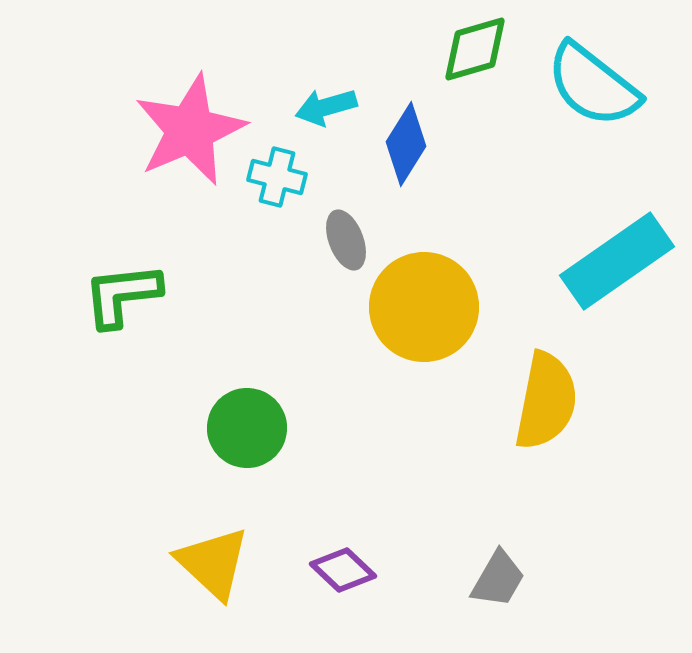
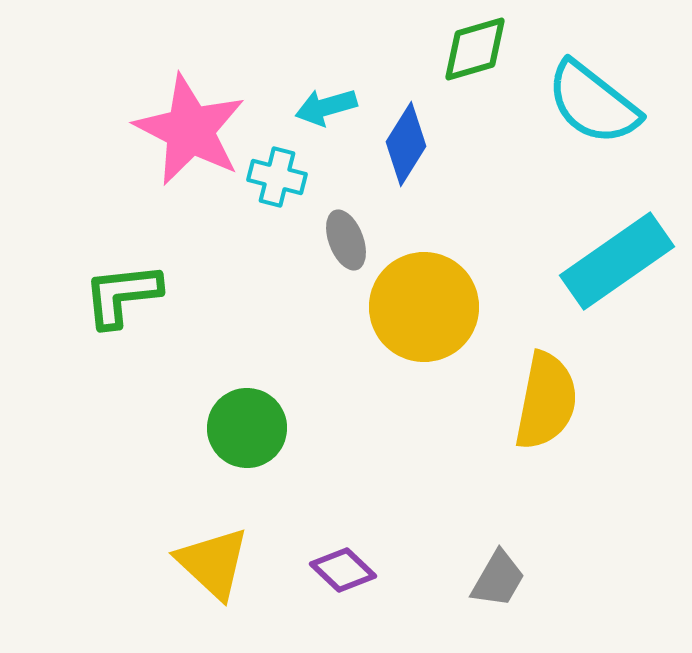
cyan semicircle: moved 18 px down
pink star: rotated 22 degrees counterclockwise
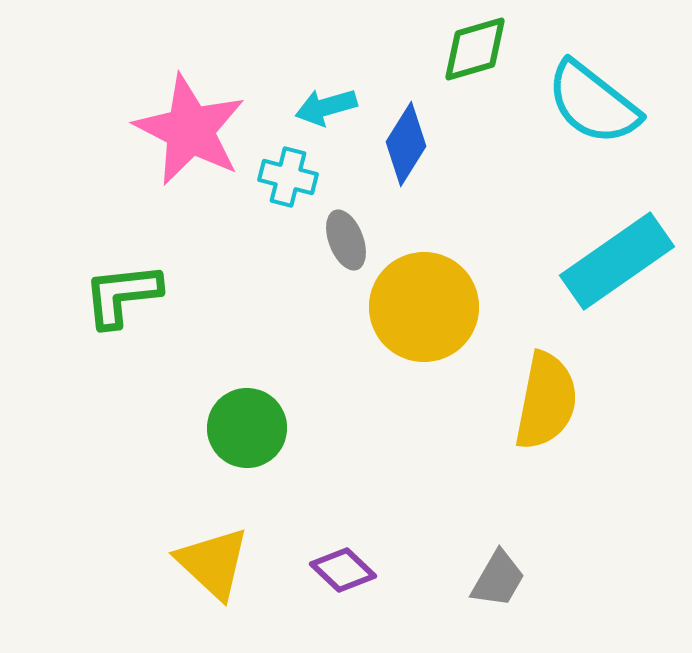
cyan cross: moved 11 px right
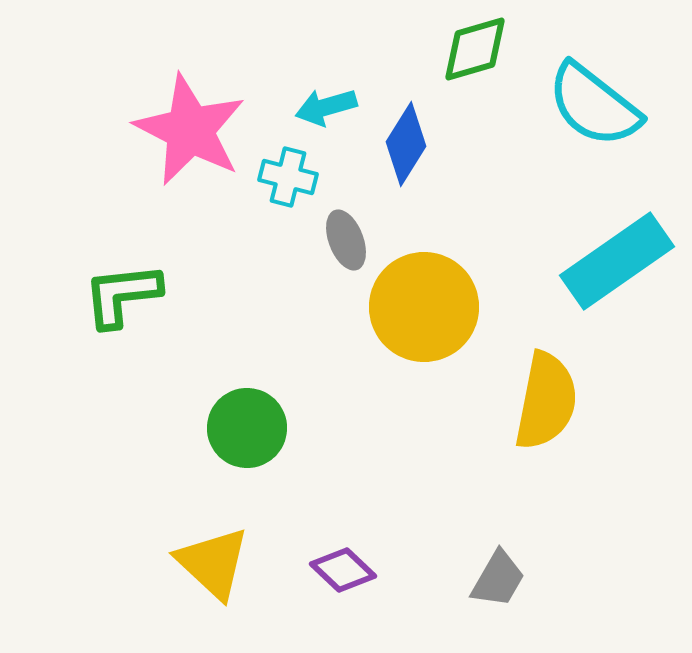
cyan semicircle: moved 1 px right, 2 px down
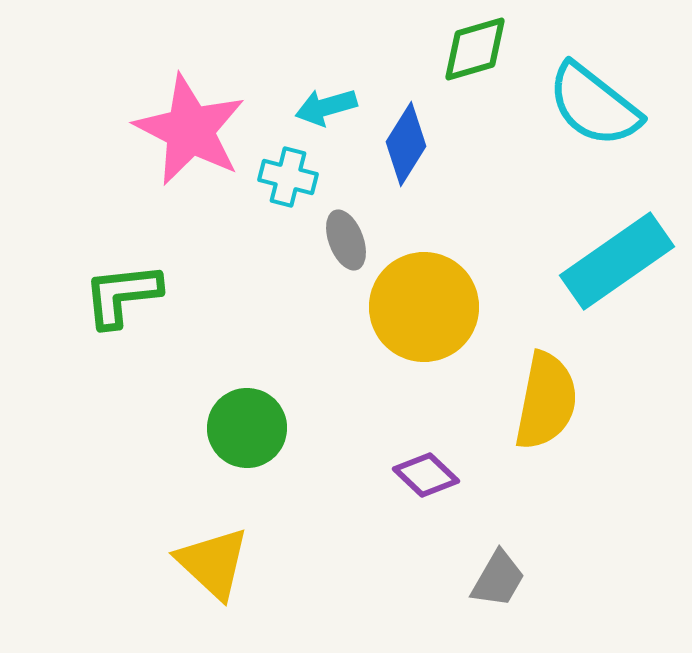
purple diamond: moved 83 px right, 95 px up
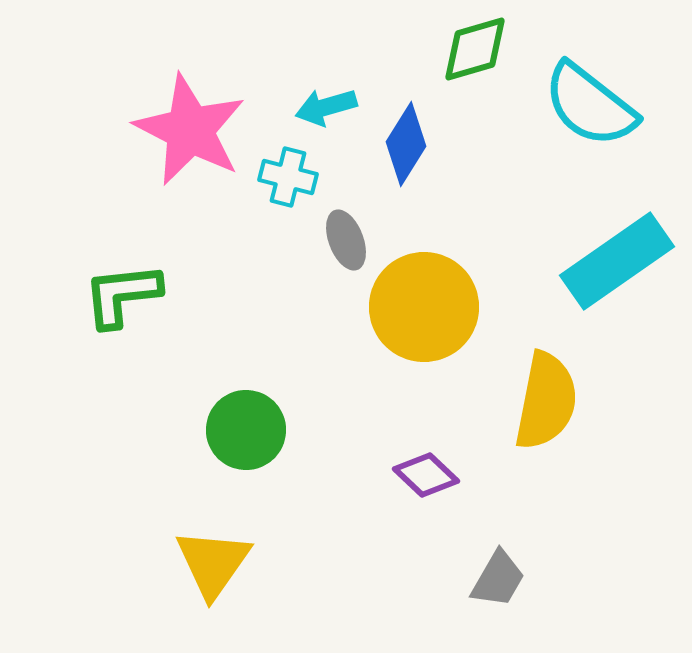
cyan semicircle: moved 4 px left
green circle: moved 1 px left, 2 px down
yellow triangle: rotated 22 degrees clockwise
